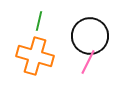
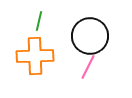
orange cross: rotated 18 degrees counterclockwise
pink line: moved 5 px down
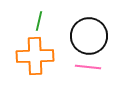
black circle: moved 1 px left
pink line: rotated 70 degrees clockwise
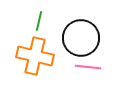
black circle: moved 8 px left, 2 px down
orange cross: rotated 15 degrees clockwise
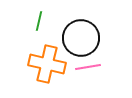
orange cross: moved 12 px right, 8 px down
pink line: rotated 15 degrees counterclockwise
